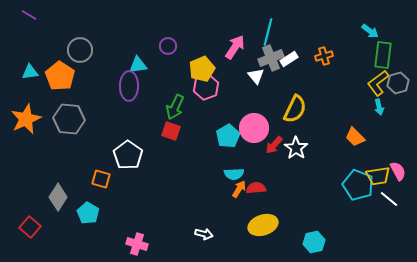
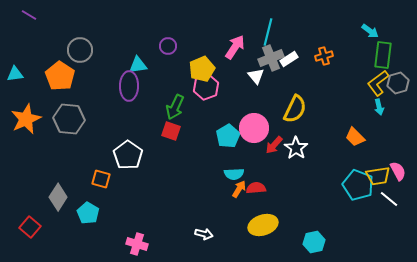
cyan triangle at (30, 72): moved 15 px left, 2 px down
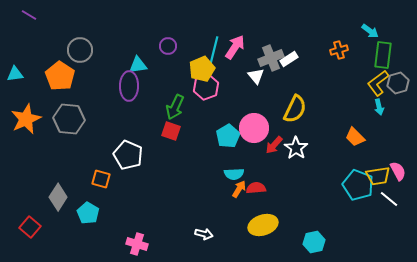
cyan line at (268, 32): moved 54 px left, 18 px down
orange cross at (324, 56): moved 15 px right, 6 px up
white pentagon at (128, 155): rotated 12 degrees counterclockwise
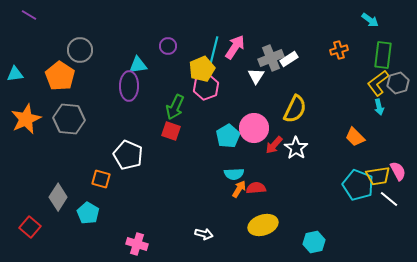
cyan arrow at (370, 31): moved 11 px up
white triangle at (256, 76): rotated 12 degrees clockwise
